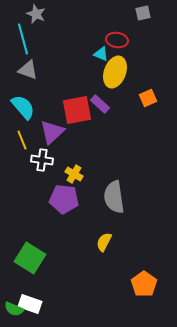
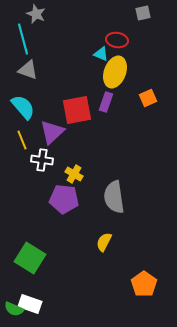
purple rectangle: moved 6 px right, 2 px up; rotated 66 degrees clockwise
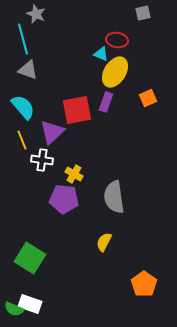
yellow ellipse: rotated 12 degrees clockwise
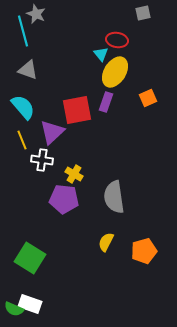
cyan line: moved 8 px up
cyan triangle: rotated 28 degrees clockwise
yellow semicircle: moved 2 px right
orange pentagon: moved 33 px up; rotated 20 degrees clockwise
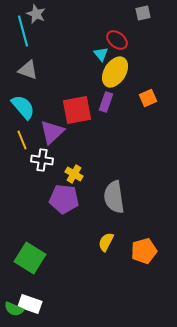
red ellipse: rotated 30 degrees clockwise
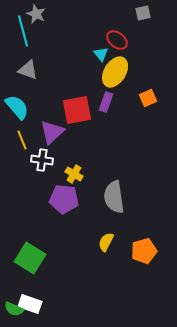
cyan semicircle: moved 6 px left
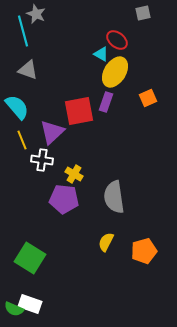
cyan triangle: rotated 21 degrees counterclockwise
red square: moved 2 px right, 1 px down
